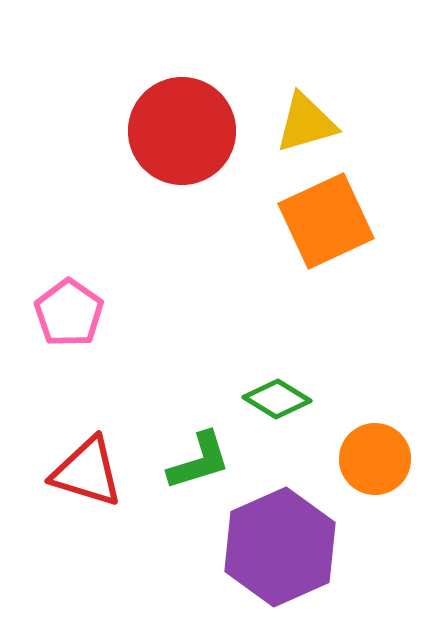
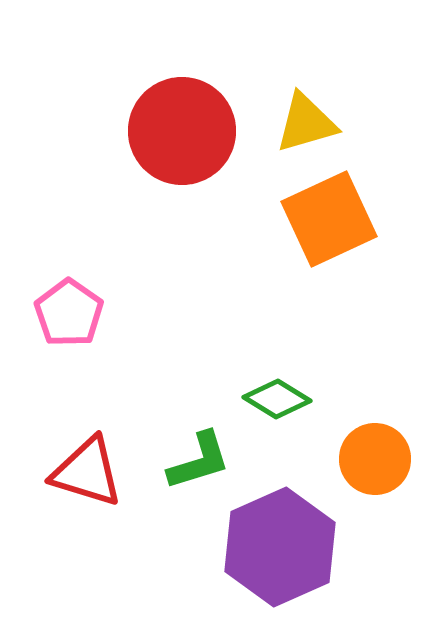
orange square: moved 3 px right, 2 px up
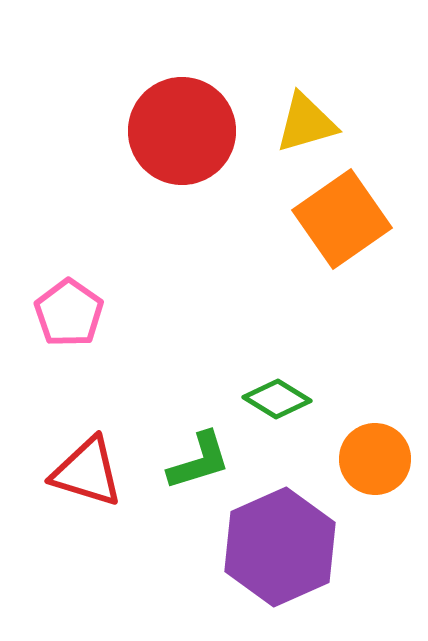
orange square: moved 13 px right; rotated 10 degrees counterclockwise
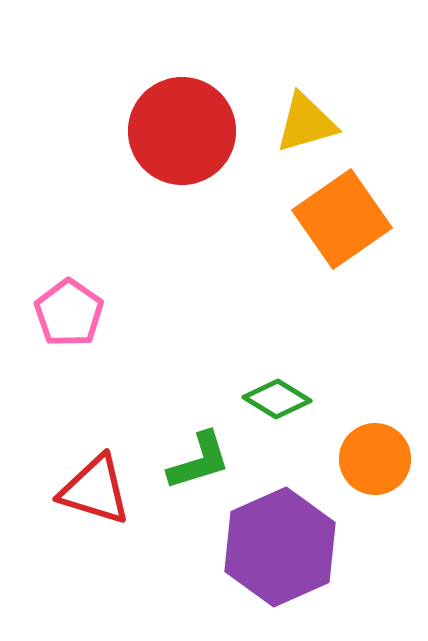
red triangle: moved 8 px right, 18 px down
